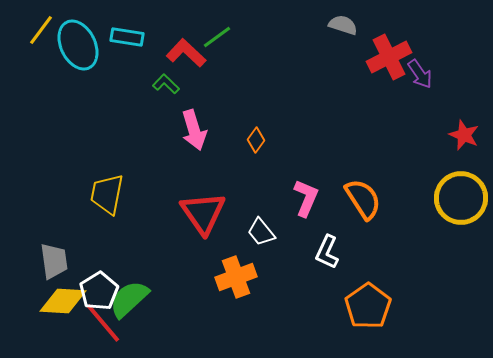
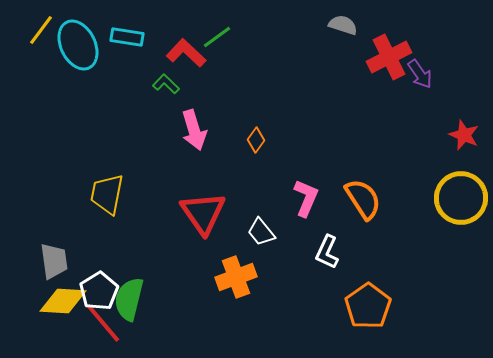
green semicircle: rotated 33 degrees counterclockwise
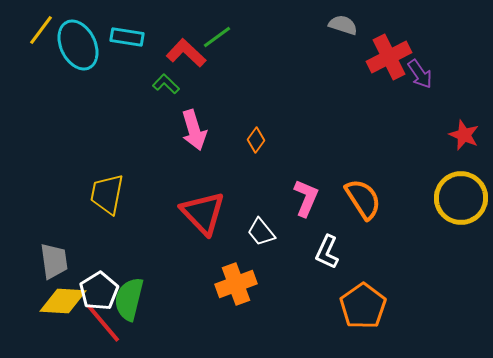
red triangle: rotated 9 degrees counterclockwise
orange cross: moved 7 px down
orange pentagon: moved 5 px left
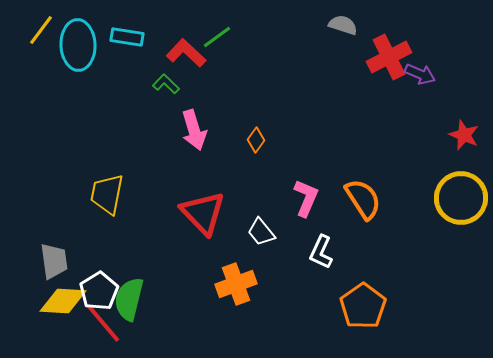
cyan ellipse: rotated 24 degrees clockwise
purple arrow: rotated 32 degrees counterclockwise
white L-shape: moved 6 px left
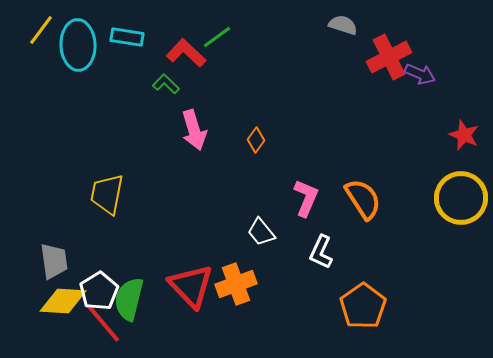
red triangle: moved 12 px left, 73 px down
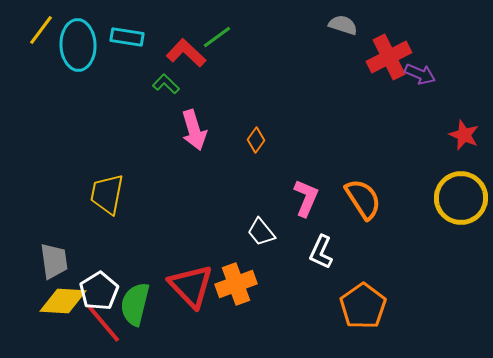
green semicircle: moved 6 px right, 5 px down
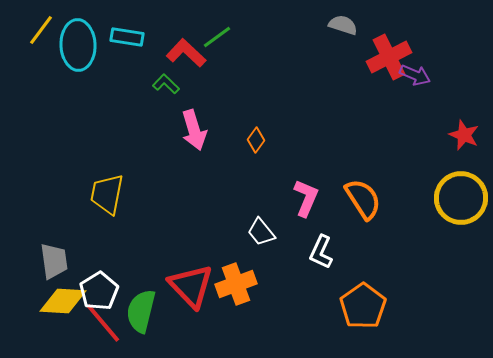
purple arrow: moved 5 px left, 1 px down
green semicircle: moved 6 px right, 7 px down
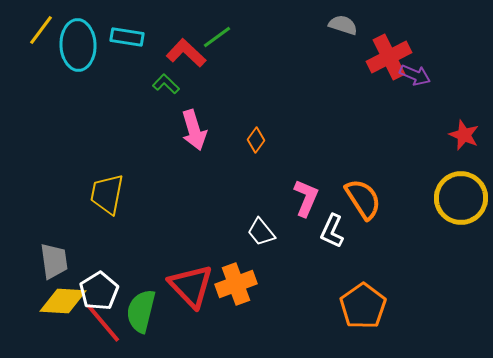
white L-shape: moved 11 px right, 21 px up
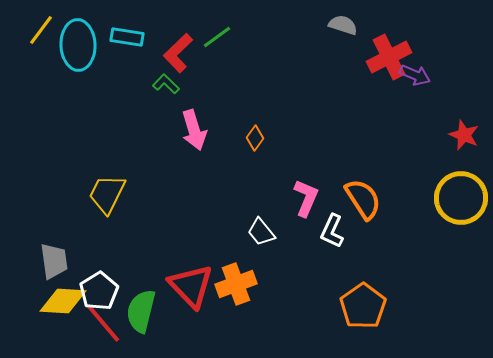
red L-shape: moved 8 px left; rotated 87 degrees counterclockwise
orange diamond: moved 1 px left, 2 px up
yellow trapezoid: rotated 15 degrees clockwise
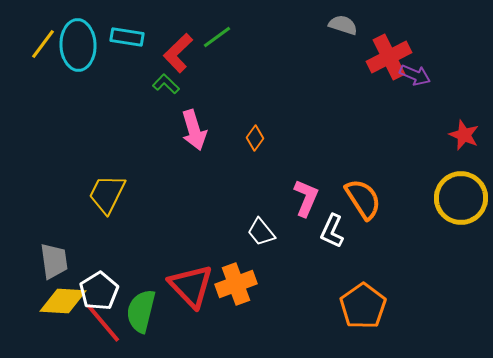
yellow line: moved 2 px right, 14 px down
